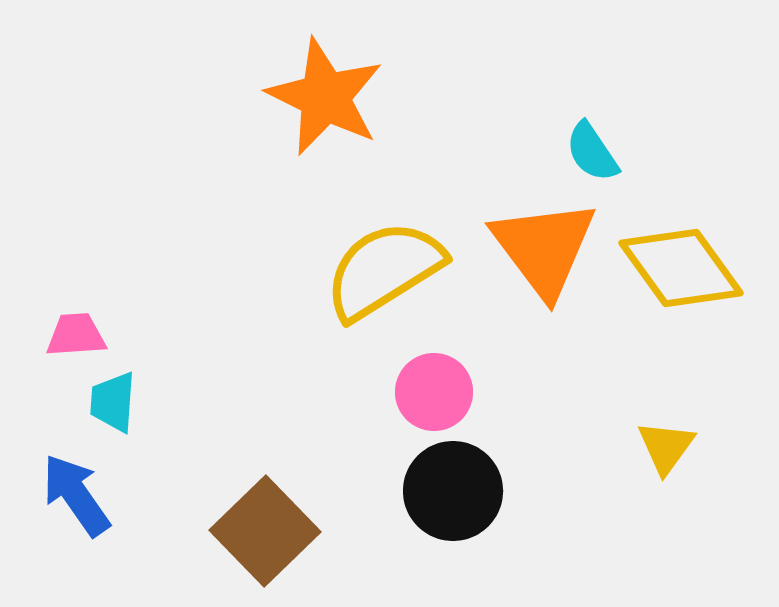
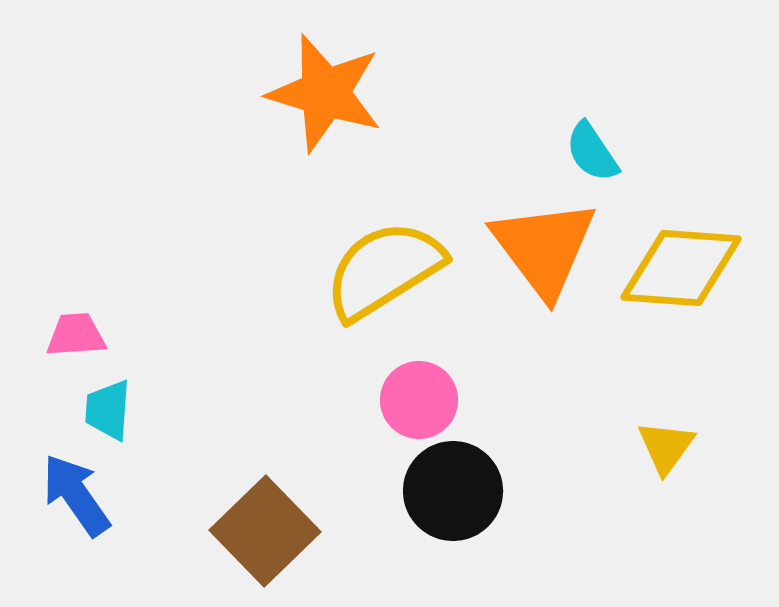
orange star: moved 4 px up; rotated 9 degrees counterclockwise
yellow diamond: rotated 50 degrees counterclockwise
pink circle: moved 15 px left, 8 px down
cyan trapezoid: moved 5 px left, 8 px down
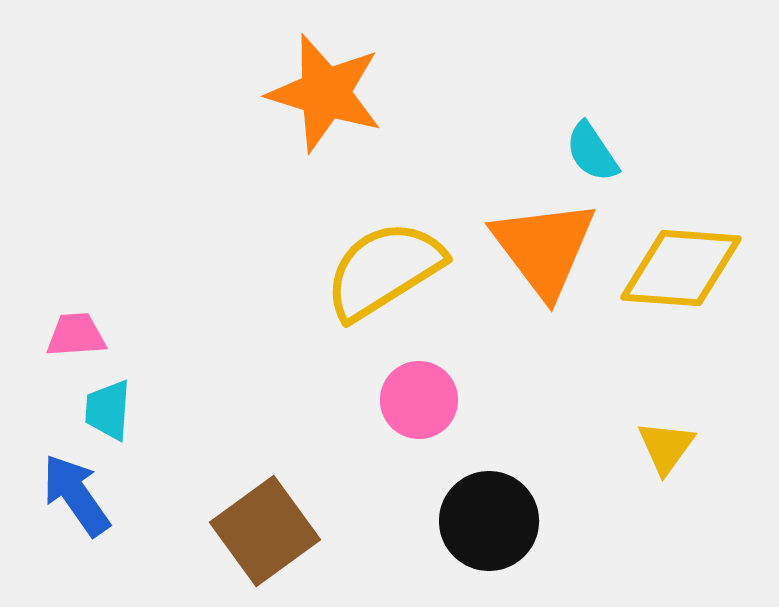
black circle: moved 36 px right, 30 px down
brown square: rotated 8 degrees clockwise
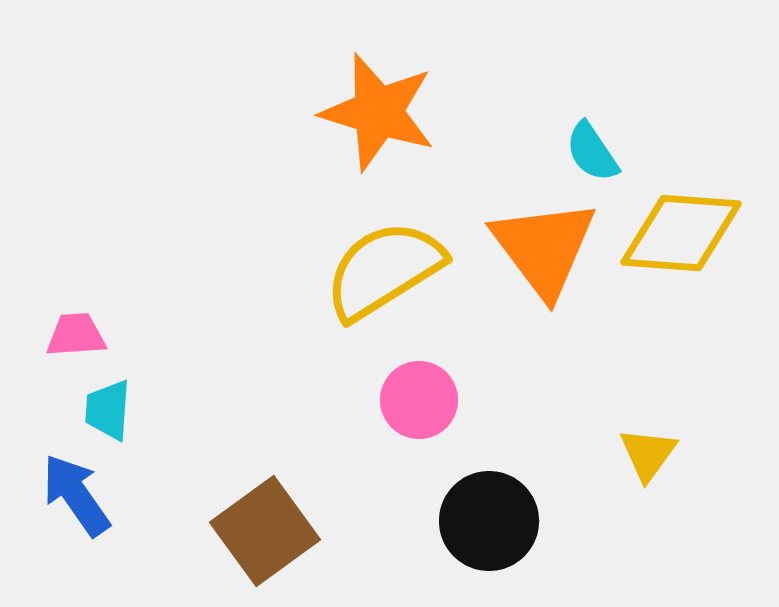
orange star: moved 53 px right, 19 px down
yellow diamond: moved 35 px up
yellow triangle: moved 18 px left, 7 px down
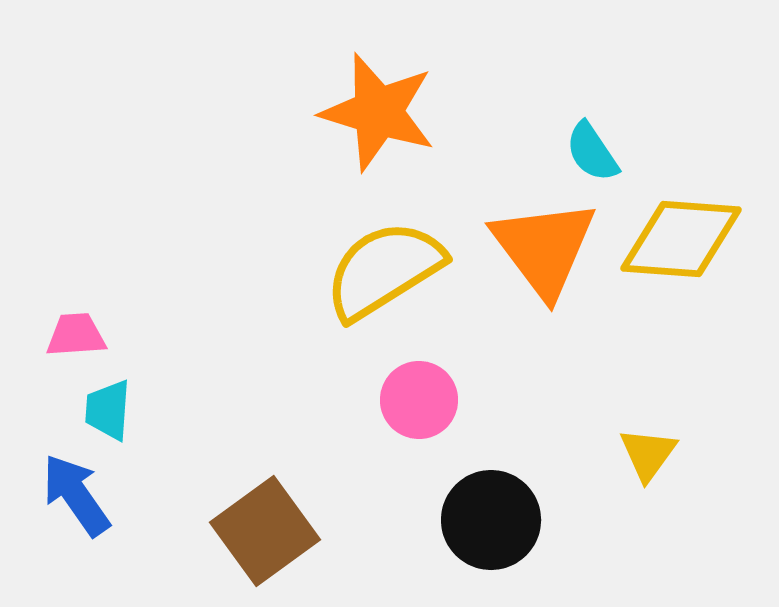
yellow diamond: moved 6 px down
black circle: moved 2 px right, 1 px up
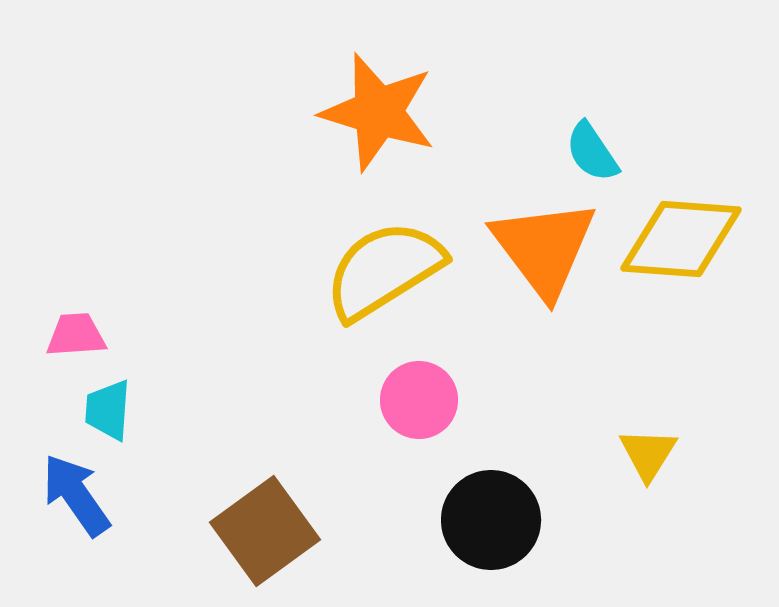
yellow triangle: rotated 4 degrees counterclockwise
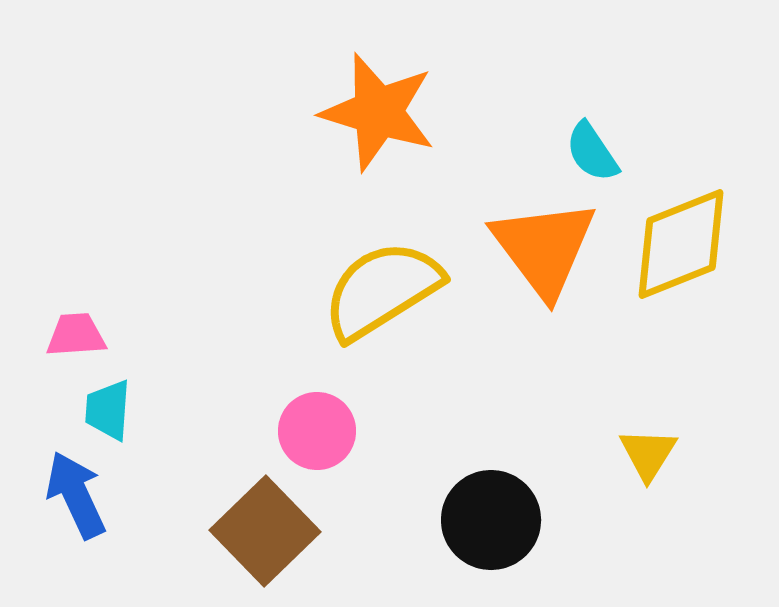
yellow diamond: moved 5 px down; rotated 26 degrees counterclockwise
yellow semicircle: moved 2 px left, 20 px down
pink circle: moved 102 px left, 31 px down
blue arrow: rotated 10 degrees clockwise
brown square: rotated 8 degrees counterclockwise
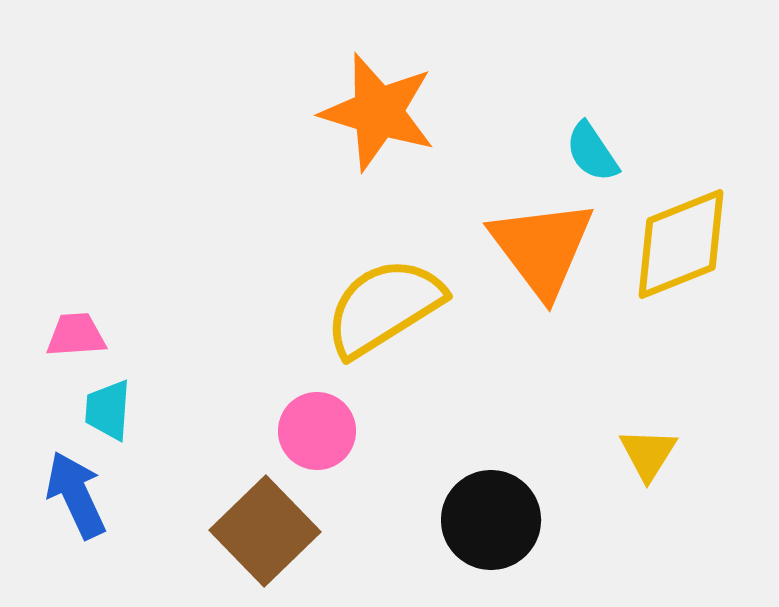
orange triangle: moved 2 px left
yellow semicircle: moved 2 px right, 17 px down
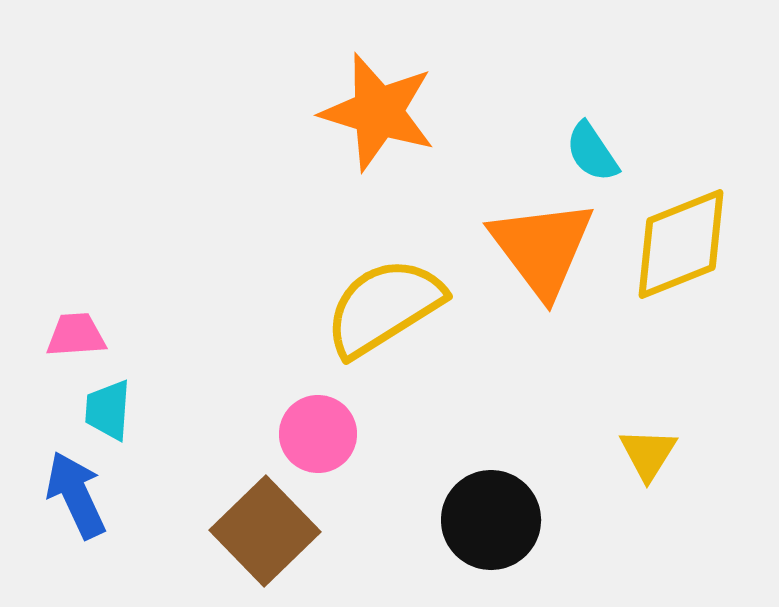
pink circle: moved 1 px right, 3 px down
